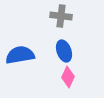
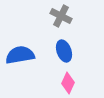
gray cross: rotated 20 degrees clockwise
pink diamond: moved 6 px down
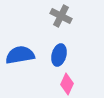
blue ellipse: moved 5 px left, 4 px down; rotated 35 degrees clockwise
pink diamond: moved 1 px left, 1 px down
